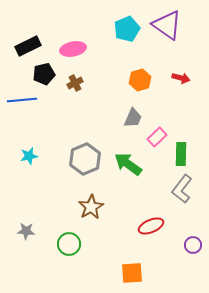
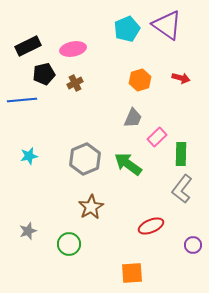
gray star: moved 2 px right; rotated 24 degrees counterclockwise
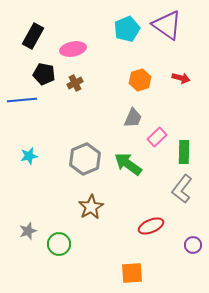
black rectangle: moved 5 px right, 10 px up; rotated 35 degrees counterclockwise
black pentagon: rotated 25 degrees clockwise
green rectangle: moved 3 px right, 2 px up
green circle: moved 10 px left
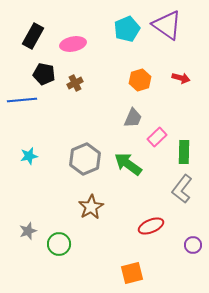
pink ellipse: moved 5 px up
orange square: rotated 10 degrees counterclockwise
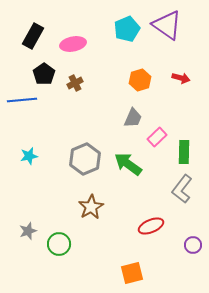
black pentagon: rotated 25 degrees clockwise
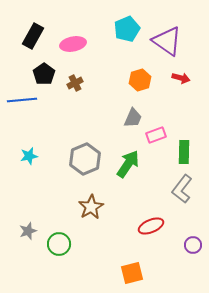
purple triangle: moved 16 px down
pink rectangle: moved 1 px left, 2 px up; rotated 24 degrees clockwise
green arrow: rotated 88 degrees clockwise
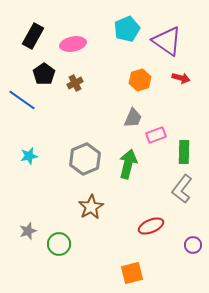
blue line: rotated 40 degrees clockwise
green arrow: rotated 20 degrees counterclockwise
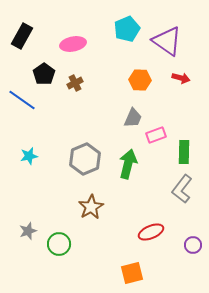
black rectangle: moved 11 px left
orange hexagon: rotated 20 degrees clockwise
red ellipse: moved 6 px down
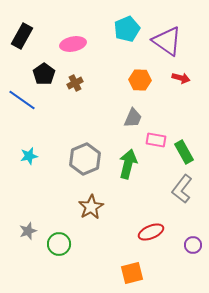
pink rectangle: moved 5 px down; rotated 30 degrees clockwise
green rectangle: rotated 30 degrees counterclockwise
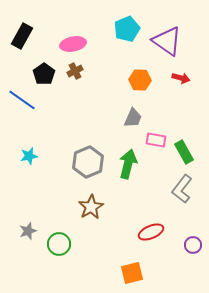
brown cross: moved 12 px up
gray hexagon: moved 3 px right, 3 px down
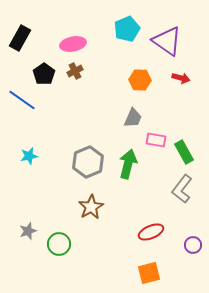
black rectangle: moved 2 px left, 2 px down
orange square: moved 17 px right
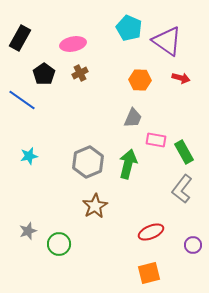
cyan pentagon: moved 2 px right, 1 px up; rotated 25 degrees counterclockwise
brown cross: moved 5 px right, 2 px down
brown star: moved 4 px right, 1 px up
